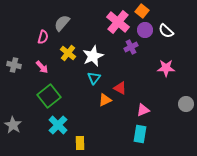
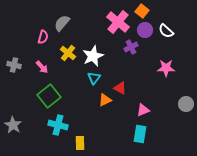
cyan cross: rotated 30 degrees counterclockwise
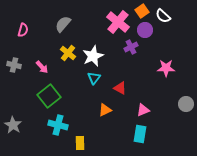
orange square: rotated 16 degrees clockwise
gray semicircle: moved 1 px right, 1 px down
white semicircle: moved 3 px left, 15 px up
pink semicircle: moved 20 px left, 7 px up
orange triangle: moved 10 px down
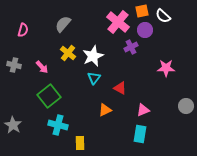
orange square: rotated 24 degrees clockwise
gray circle: moved 2 px down
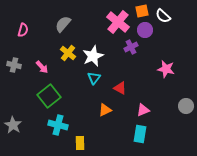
pink star: moved 1 px down; rotated 12 degrees clockwise
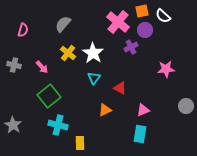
white star: moved 3 px up; rotated 15 degrees counterclockwise
pink star: rotated 18 degrees counterclockwise
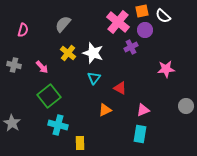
white star: rotated 15 degrees counterclockwise
gray star: moved 1 px left, 2 px up
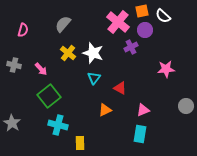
pink arrow: moved 1 px left, 2 px down
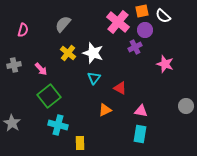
purple cross: moved 4 px right
gray cross: rotated 24 degrees counterclockwise
pink star: moved 1 px left, 5 px up; rotated 24 degrees clockwise
pink triangle: moved 2 px left, 1 px down; rotated 32 degrees clockwise
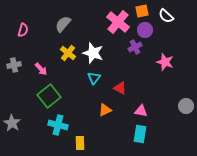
white semicircle: moved 3 px right
pink star: moved 2 px up
